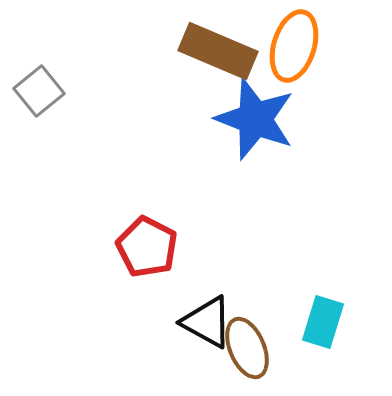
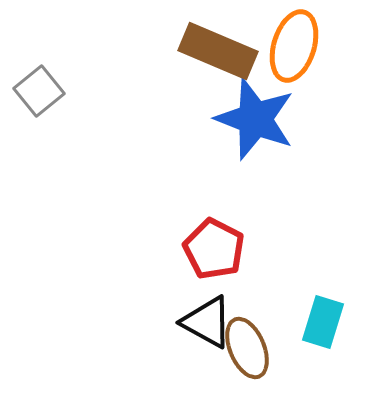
red pentagon: moved 67 px right, 2 px down
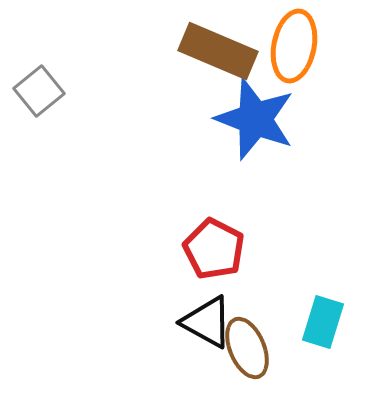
orange ellipse: rotated 6 degrees counterclockwise
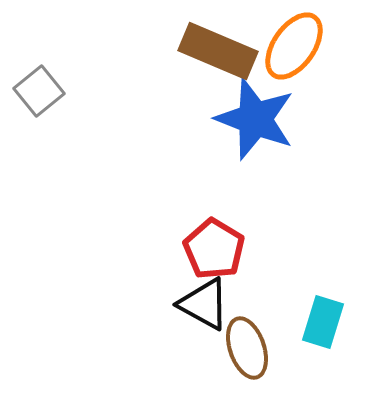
orange ellipse: rotated 24 degrees clockwise
red pentagon: rotated 4 degrees clockwise
black triangle: moved 3 px left, 18 px up
brown ellipse: rotated 4 degrees clockwise
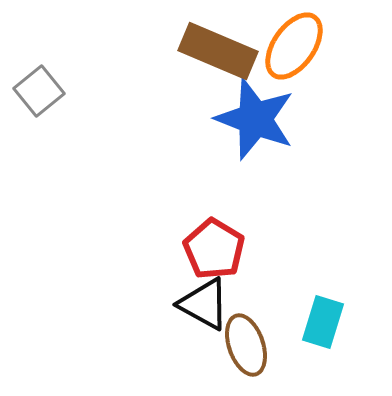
brown ellipse: moved 1 px left, 3 px up
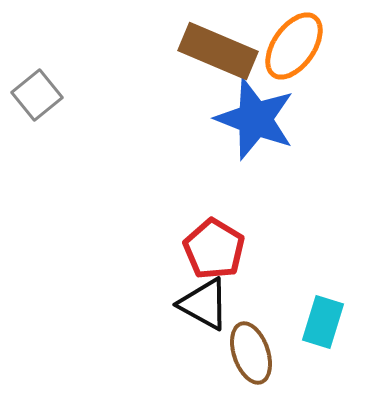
gray square: moved 2 px left, 4 px down
brown ellipse: moved 5 px right, 8 px down
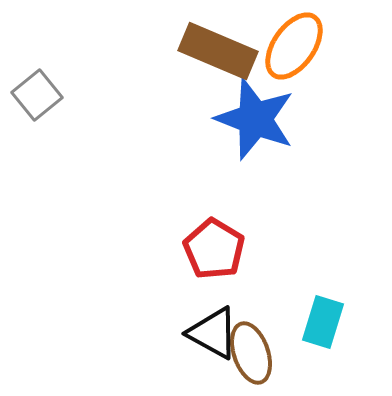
black triangle: moved 9 px right, 29 px down
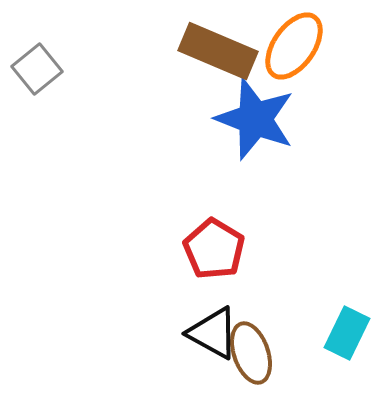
gray square: moved 26 px up
cyan rectangle: moved 24 px right, 11 px down; rotated 9 degrees clockwise
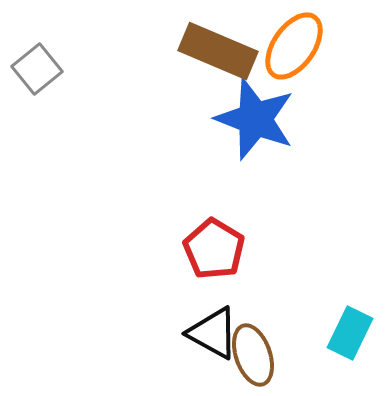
cyan rectangle: moved 3 px right
brown ellipse: moved 2 px right, 2 px down
